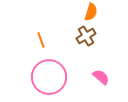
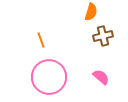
brown cross: moved 17 px right; rotated 18 degrees clockwise
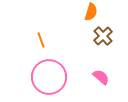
brown cross: rotated 30 degrees counterclockwise
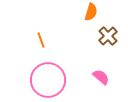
brown cross: moved 5 px right
pink circle: moved 1 px left, 3 px down
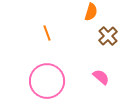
orange line: moved 6 px right, 7 px up
pink circle: moved 1 px left, 1 px down
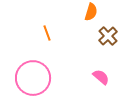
pink circle: moved 14 px left, 3 px up
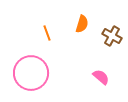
orange semicircle: moved 9 px left, 12 px down
brown cross: moved 4 px right; rotated 18 degrees counterclockwise
pink circle: moved 2 px left, 5 px up
